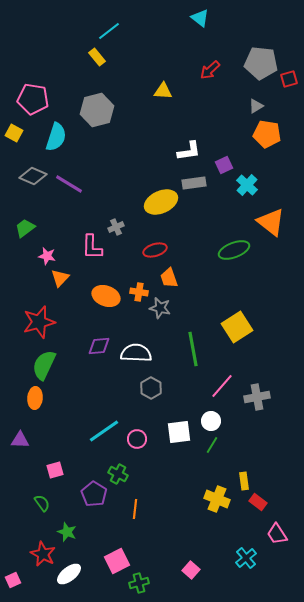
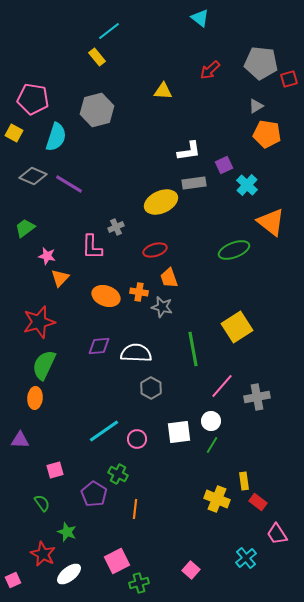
gray star at (160, 308): moved 2 px right, 1 px up
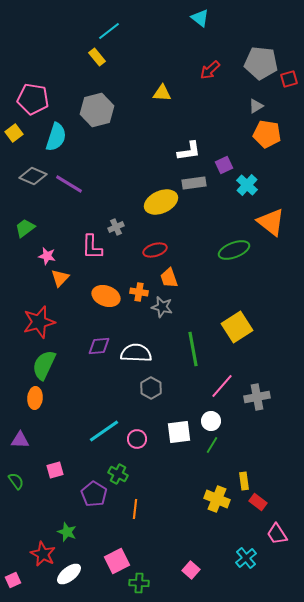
yellow triangle at (163, 91): moved 1 px left, 2 px down
yellow square at (14, 133): rotated 24 degrees clockwise
green semicircle at (42, 503): moved 26 px left, 22 px up
green cross at (139, 583): rotated 18 degrees clockwise
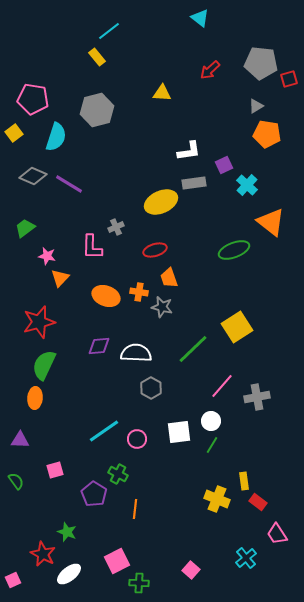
green line at (193, 349): rotated 56 degrees clockwise
